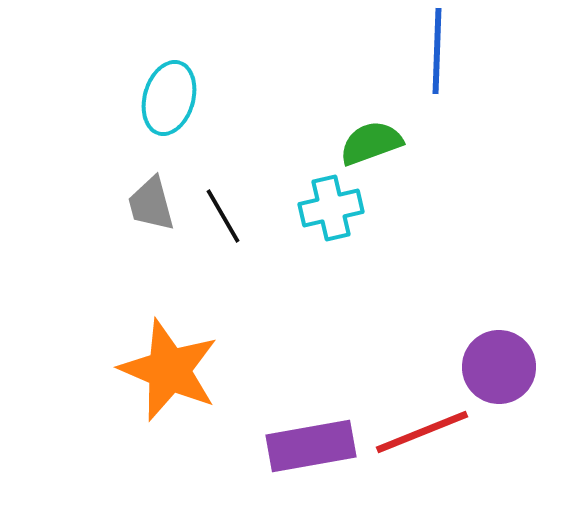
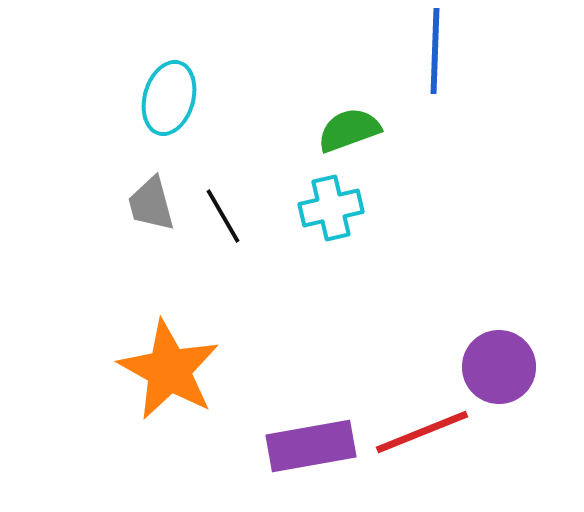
blue line: moved 2 px left
green semicircle: moved 22 px left, 13 px up
orange star: rotated 6 degrees clockwise
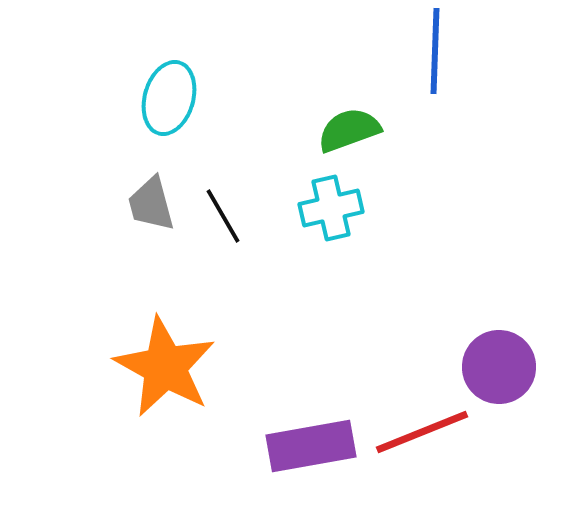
orange star: moved 4 px left, 3 px up
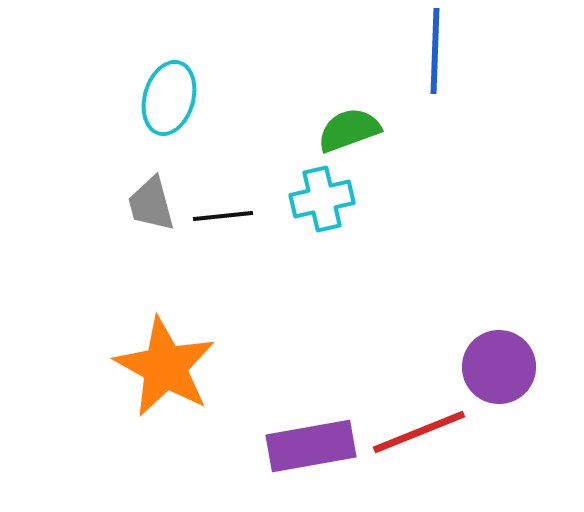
cyan cross: moved 9 px left, 9 px up
black line: rotated 66 degrees counterclockwise
red line: moved 3 px left
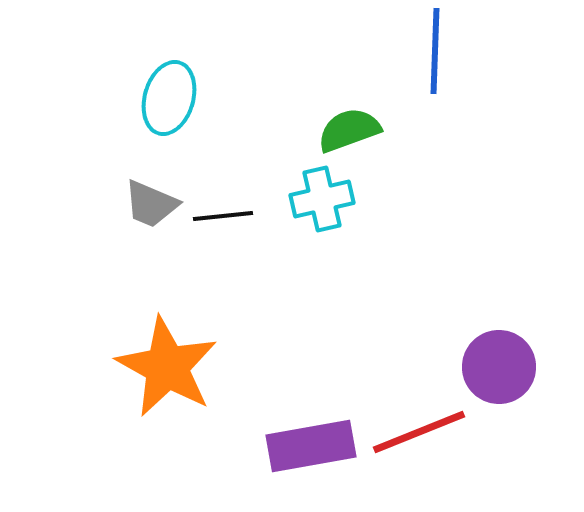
gray trapezoid: rotated 52 degrees counterclockwise
orange star: moved 2 px right
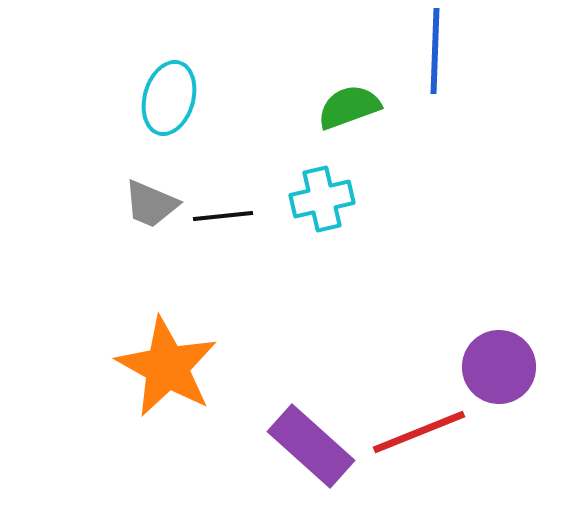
green semicircle: moved 23 px up
purple rectangle: rotated 52 degrees clockwise
